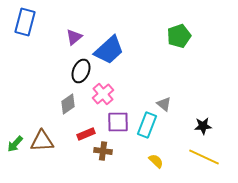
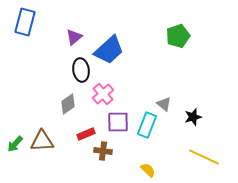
green pentagon: moved 1 px left
black ellipse: moved 1 px up; rotated 30 degrees counterclockwise
black star: moved 10 px left, 9 px up; rotated 12 degrees counterclockwise
yellow semicircle: moved 8 px left, 9 px down
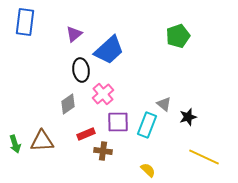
blue rectangle: rotated 8 degrees counterclockwise
purple triangle: moved 3 px up
black star: moved 5 px left
green arrow: rotated 60 degrees counterclockwise
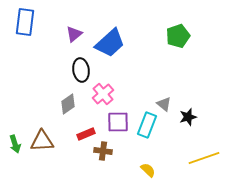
blue trapezoid: moved 1 px right, 7 px up
yellow line: moved 1 px down; rotated 44 degrees counterclockwise
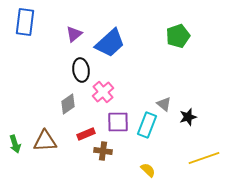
pink cross: moved 2 px up
brown triangle: moved 3 px right
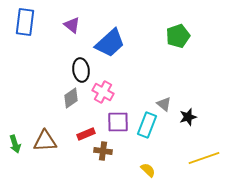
purple triangle: moved 2 px left, 9 px up; rotated 42 degrees counterclockwise
pink cross: rotated 20 degrees counterclockwise
gray diamond: moved 3 px right, 6 px up
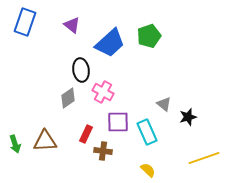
blue rectangle: rotated 12 degrees clockwise
green pentagon: moved 29 px left
gray diamond: moved 3 px left
cyan rectangle: moved 7 px down; rotated 45 degrees counterclockwise
red rectangle: rotated 42 degrees counterclockwise
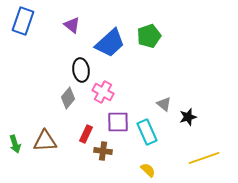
blue rectangle: moved 2 px left, 1 px up
gray diamond: rotated 15 degrees counterclockwise
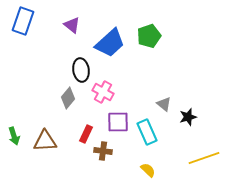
green arrow: moved 1 px left, 8 px up
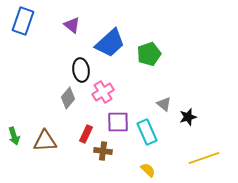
green pentagon: moved 18 px down
pink cross: rotated 30 degrees clockwise
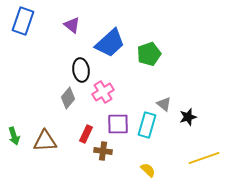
purple square: moved 2 px down
cyan rectangle: moved 7 px up; rotated 40 degrees clockwise
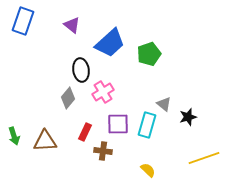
red rectangle: moved 1 px left, 2 px up
